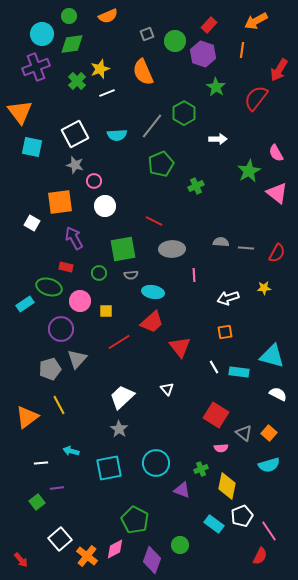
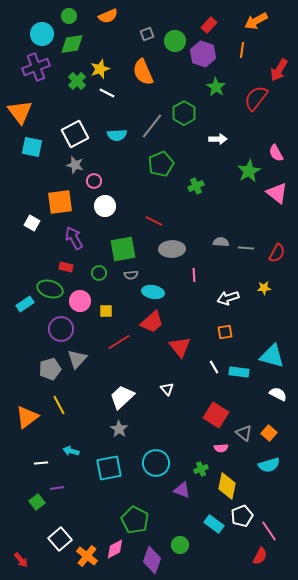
white line at (107, 93): rotated 49 degrees clockwise
green ellipse at (49, 287): moved 1 px right, 2 px down
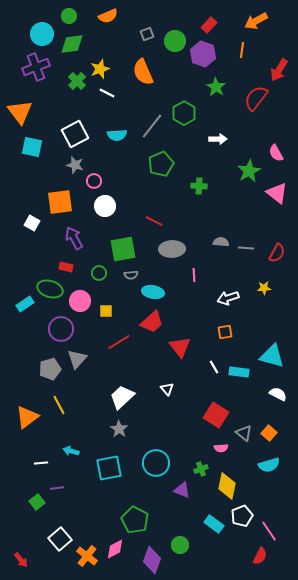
green cross at (196, 186): moved 3 px right; rotated 28 degrees clockwise
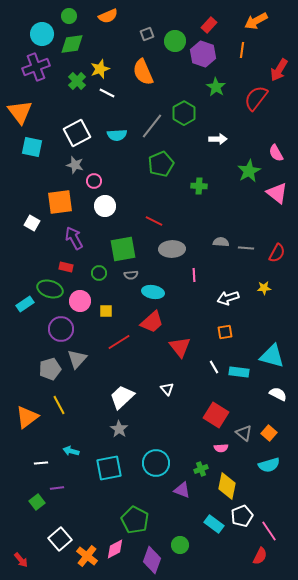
white square at (75, 134): moved 2 px right, 1 px up
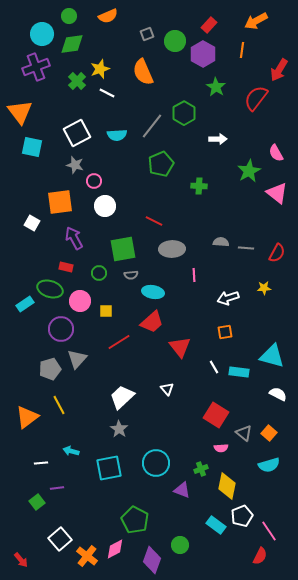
purple hexagon at (203, 54): rotated 10 degrees clockwise
cyan rectangle at (214, 524): moved 2 px right, 1 px down
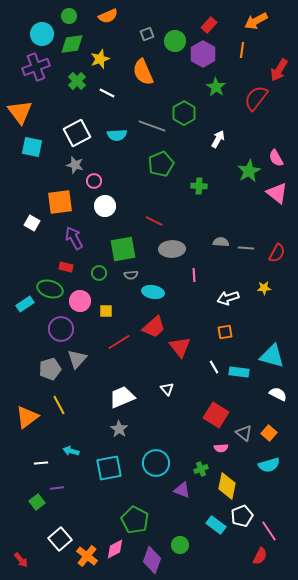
yellow star at (100, 69): moved 10 px up
gray line at (152, 126): rotated 72 degrees clockwise
white arrow at (218, 139): rotated 60 degrees counterclockwise
pink semicircle at (276, 153): moved 5 px down
red trapezoid at (152, 322): moved 2 px right, 5 px down
white trapezoid at (122, 397): rotated 20 degrees clockwise
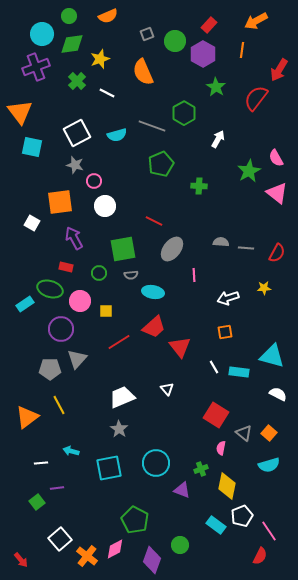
cyan semicircle at (117, 135): rotated 12 degrees counterclockwise
gray ellipse at (172, 249): rotated 50 degrees counterclockwise
gray pentagon at (50, 369): rotated 15 degrees clockwise
pink semicircle at (221, 448): rotated 104 degrees clockwise
